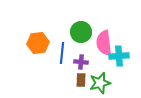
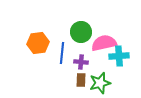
pink semicircle: rotated 85 degrees clockwise
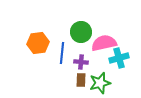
cyan cross: moved 2 px down; rotated 12 degrees counterclockwise
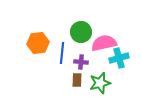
brown rectangle: moved 4 px left
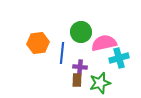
purple cross: moved 1 px left, 5 px down
